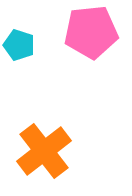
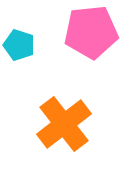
orange cross: moved 20 px right, 27 px up
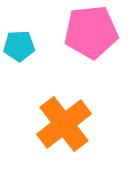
cyan pentagon: moved 1 px down; rotated 20 degrees counterclockwise
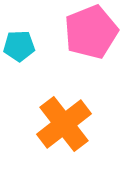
pink pentagon: rotated 16 degrees counterclockwise
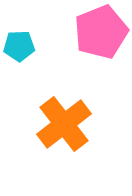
pink pentagon: moved 10 px right
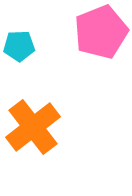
orange cross: moved 31 px left, 3 px down
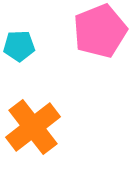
pink pentagon: moved 1 px left, 1 px up
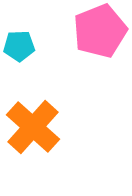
orange cross: rotated 10 degrees counterclockwise
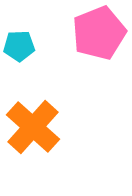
pink pentagon: moved 1 px left, 2 px down
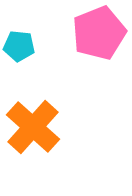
cyan pentagon: rotated 8 degrees clockwise
